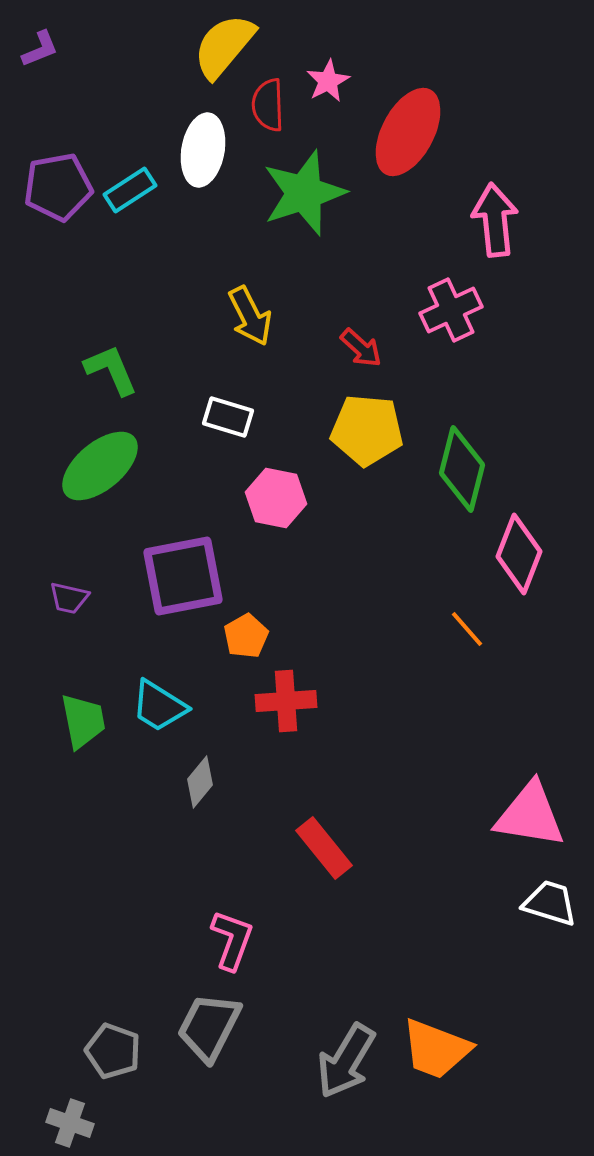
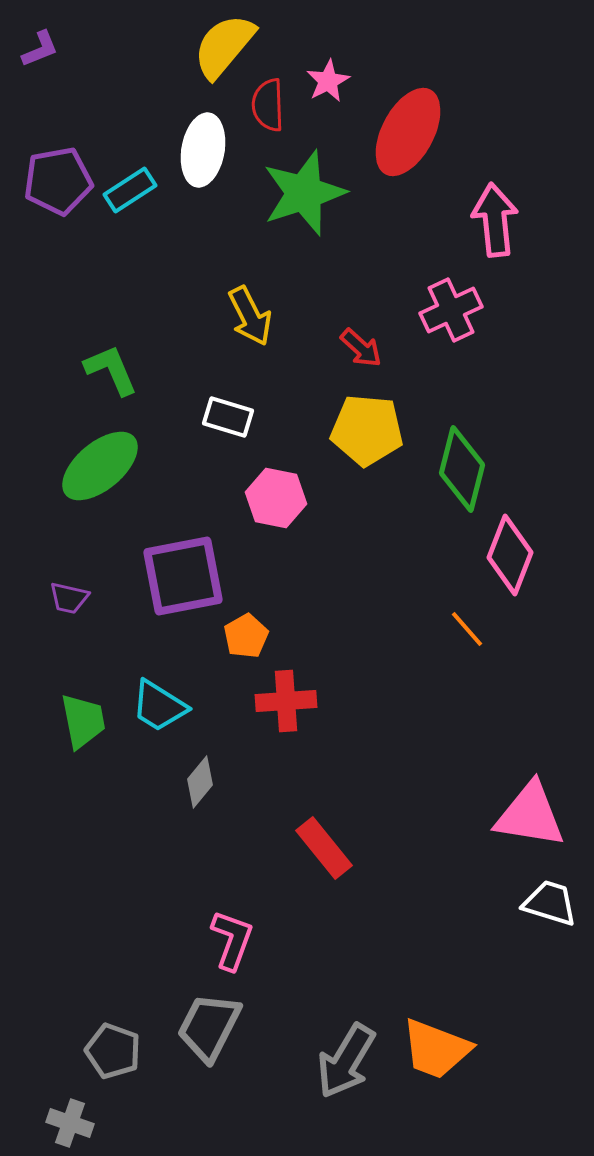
purple pentagon: moved 6 px up
pink diamond: moved 9 px left, 1 px down
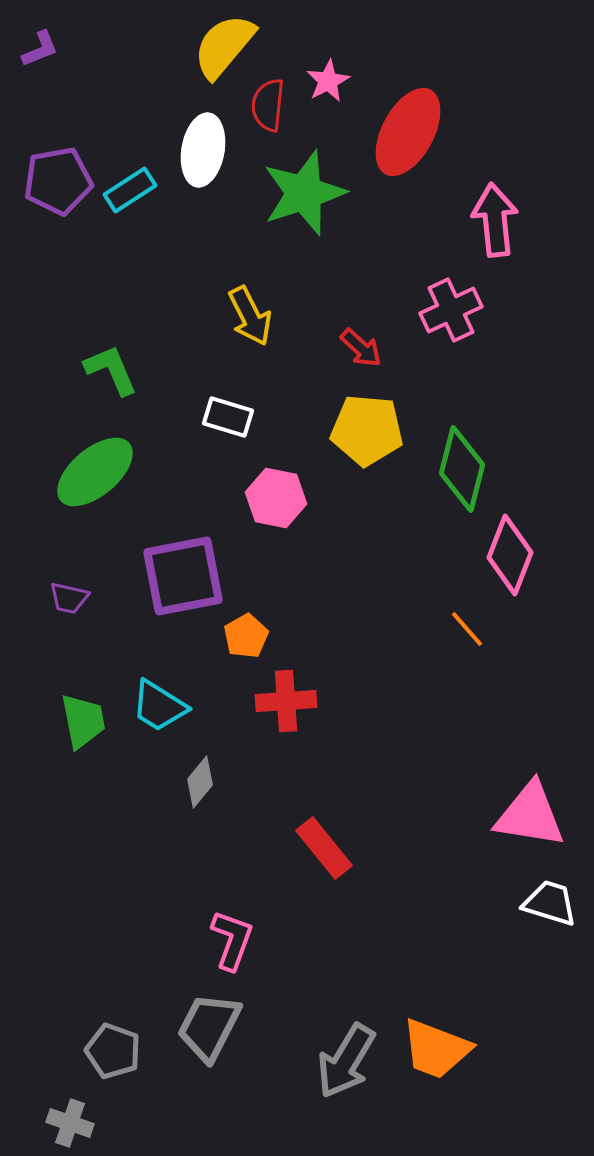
red semicircle: rotated 8 degrees clockwise
green ellipse: moved 5 px left, 6 px down
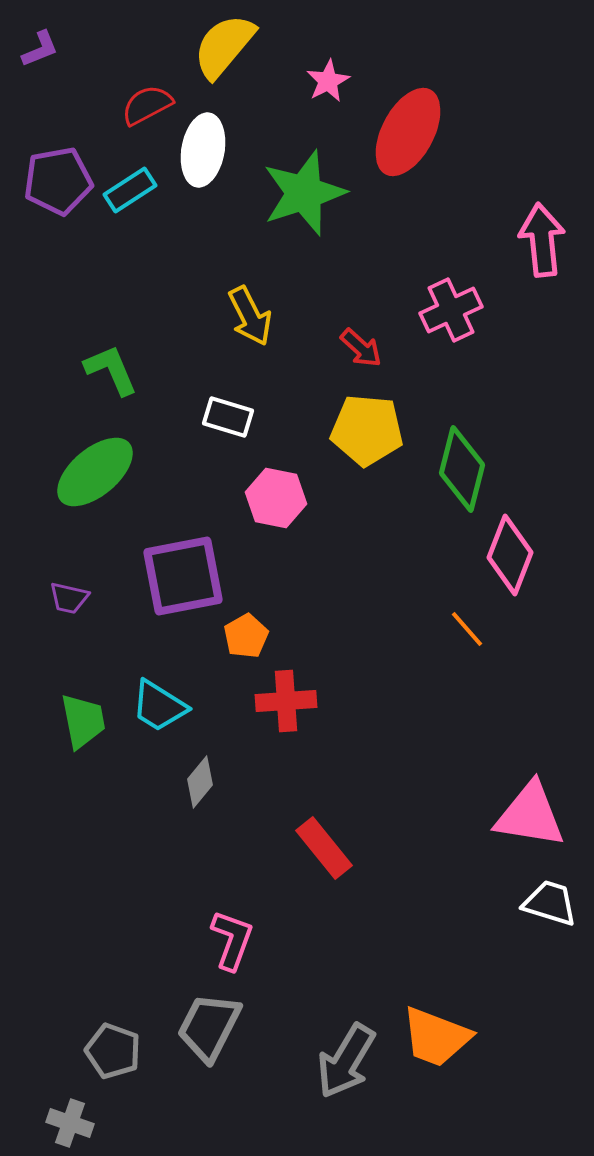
red semicircle: moved 121 px left; rotated 56 degrees clockwise
pink arrow: moved 47 px right, 20 px down
orange trapezoid: moved 12 px up
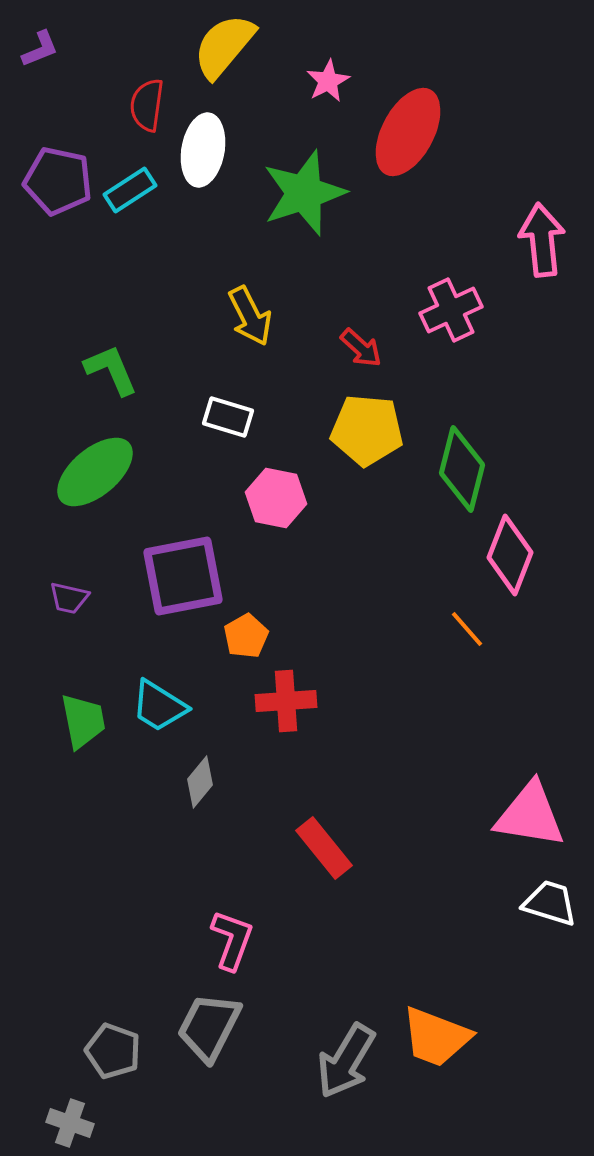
red semicircle: rotated 54 degrees counterclockwise
purple pentagon: rotated 22 degrees clockwise
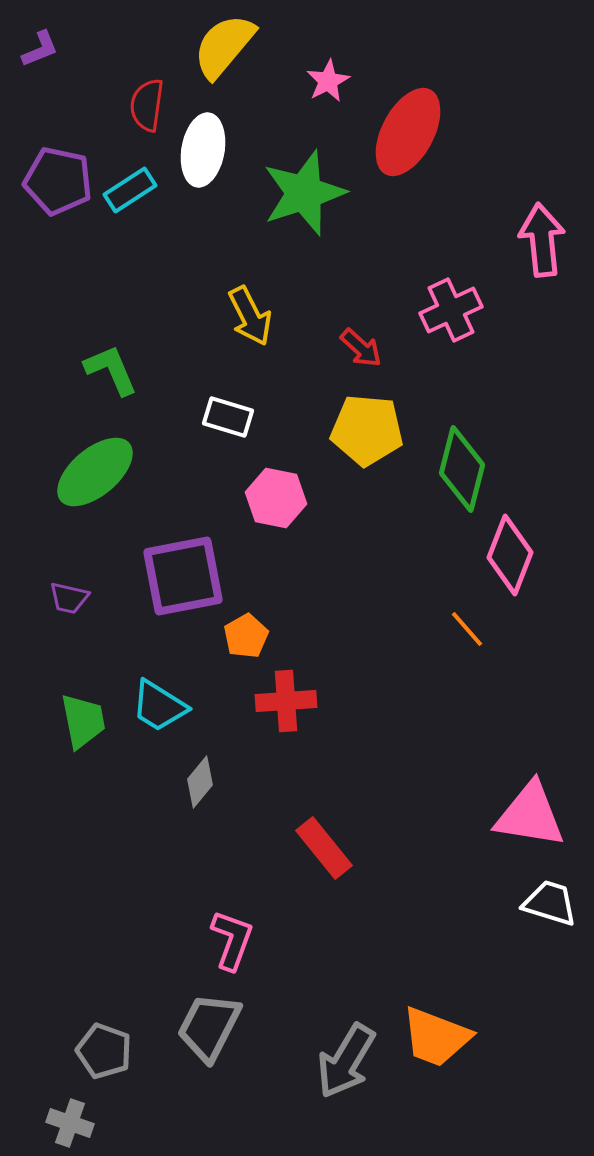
gray pentagon: moved 9 px left
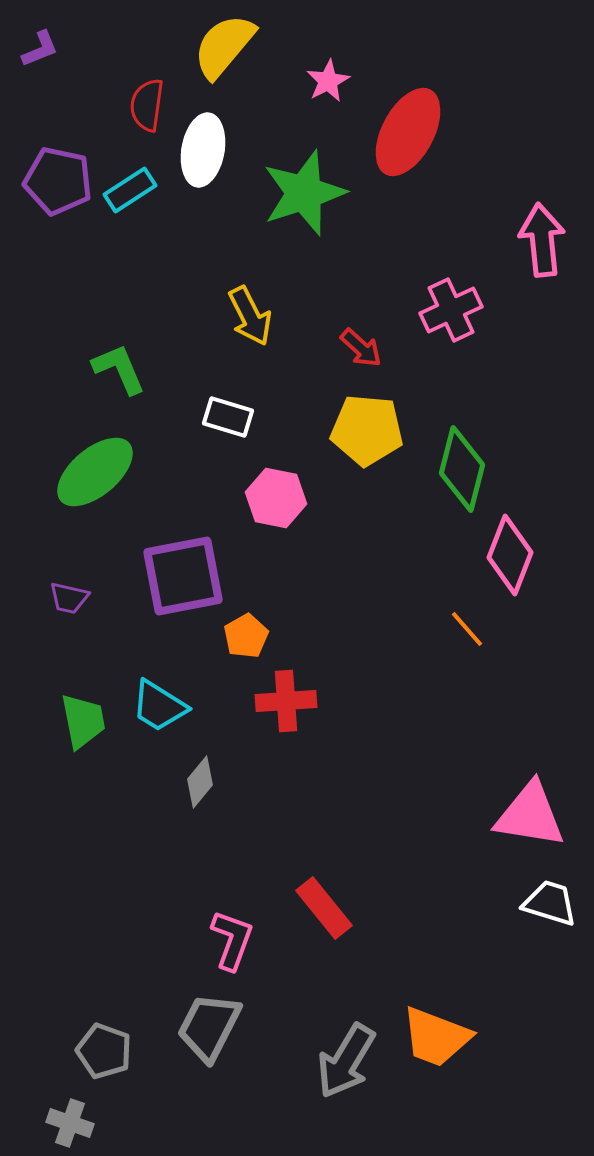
green L-shape: moved 8 px right, 1 px up
red rectangle: moved 60 px down
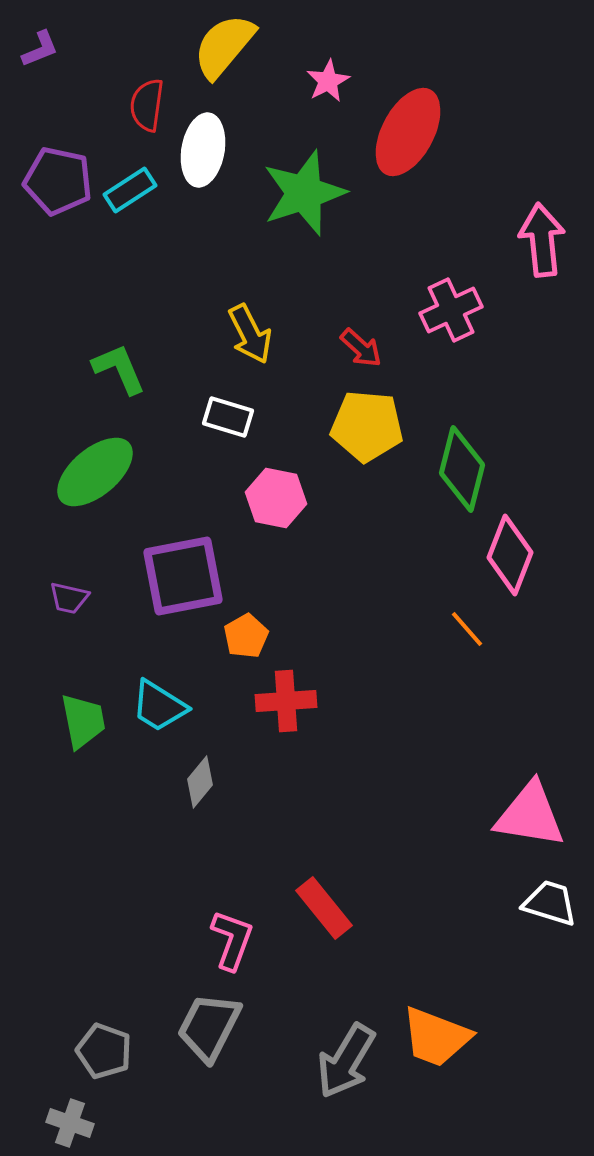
yellow arrow: moved 18 px down
yellow pentagon: moved 4 px up
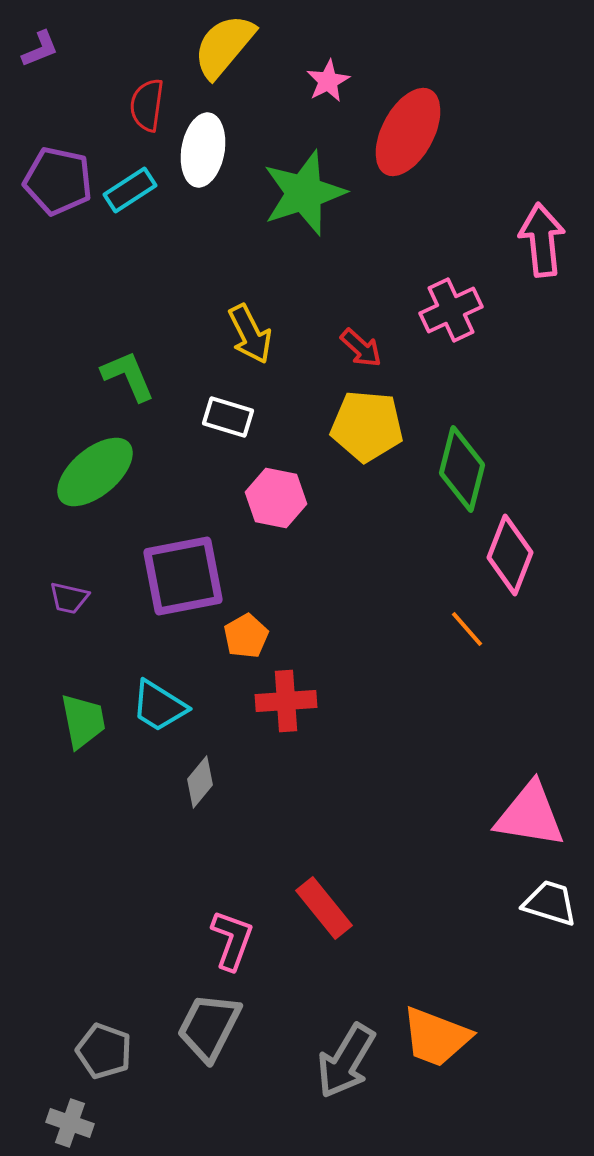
green L-shape: moved 9 px right, 7 px down
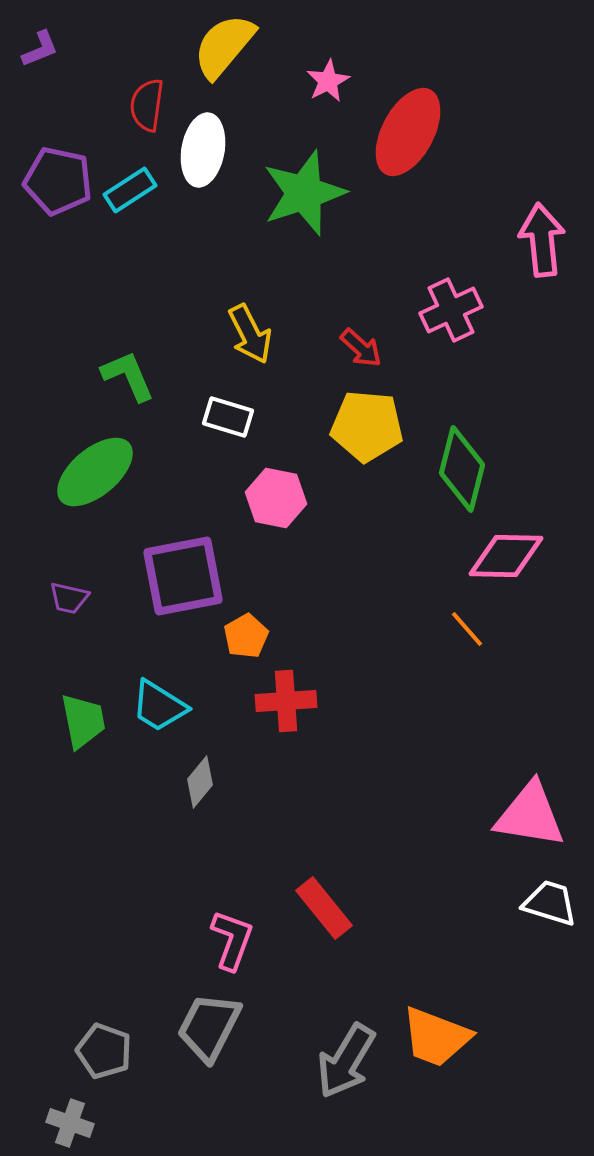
pink diamond: moved 4 px left, 1 px down; rotated 70 degrees clockwise
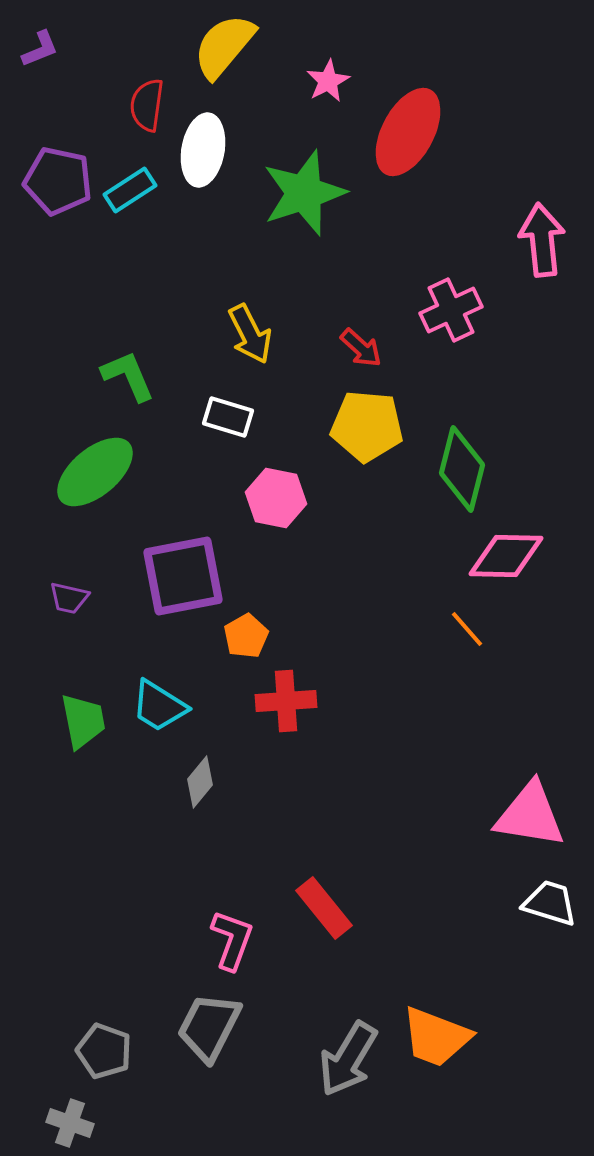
gray arrow: moved 2 px right, 2 px up
